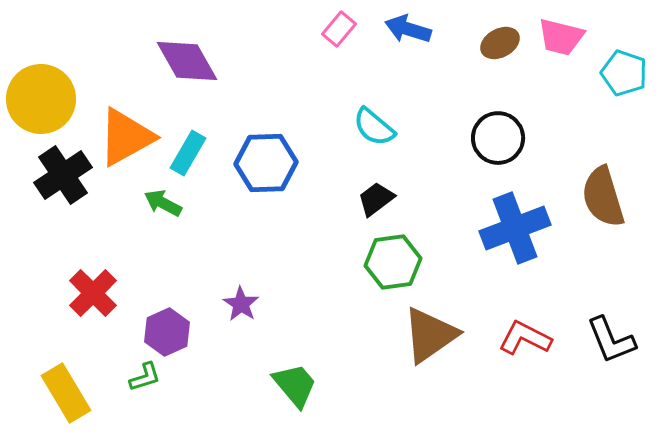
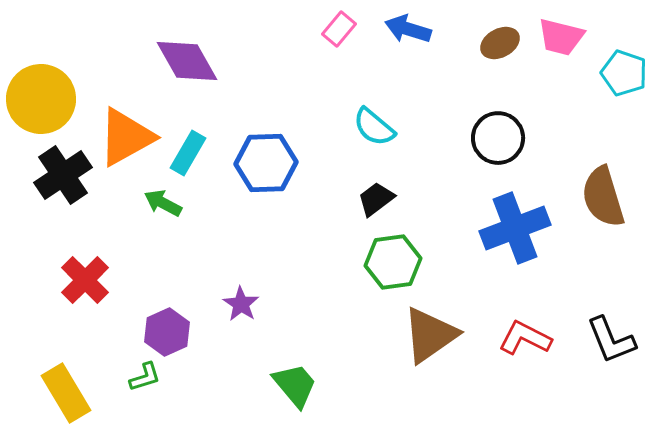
red cross: moved 8 px left, 13 px up
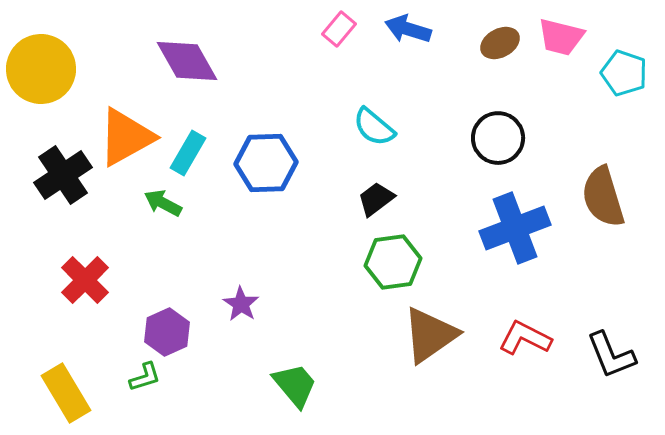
yellow circle: moved 30 px up
black L-shape: moved 15 px down
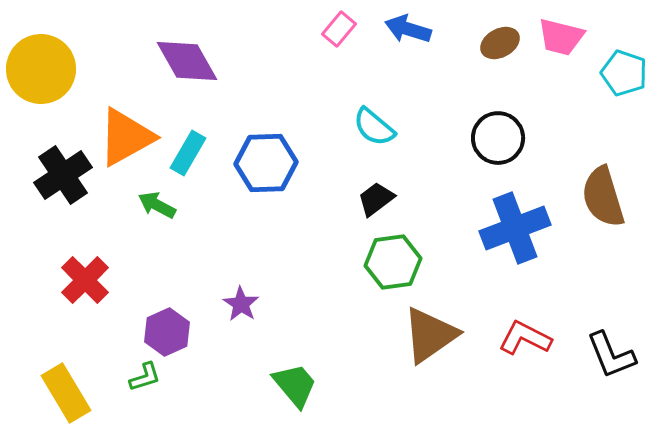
green arrow: moved 6 px left, 2 px down
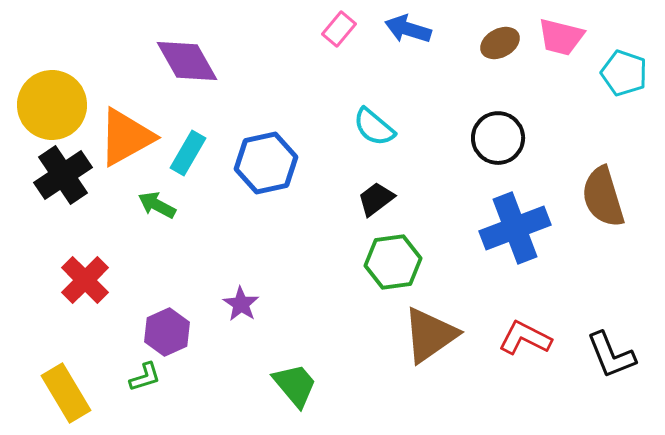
yellow circle: moved 11 px right, 36 px down
blue hexagon: rotated 10 degrees counterclockwise
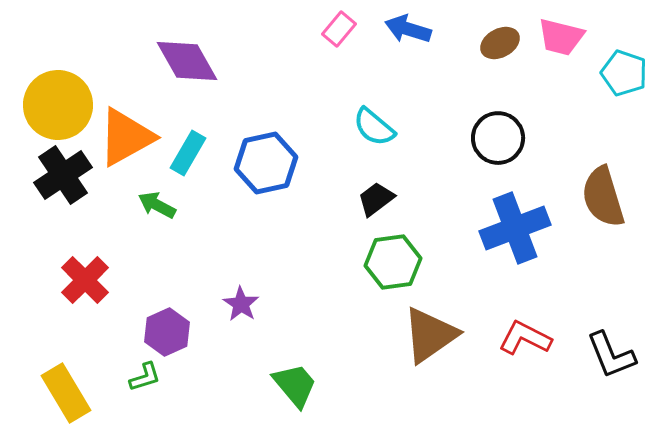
yellow circle: moved 6 px right
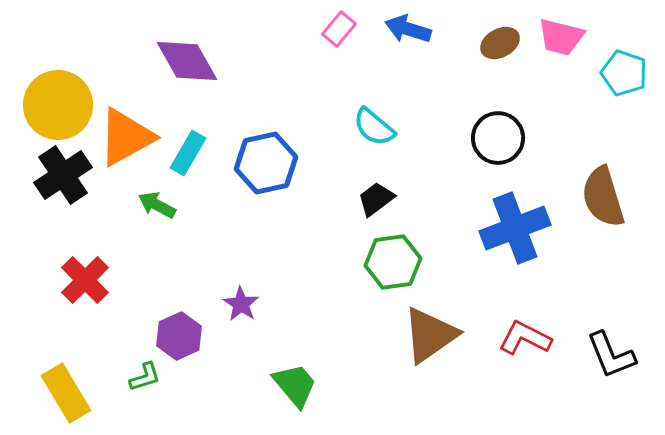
purple hexagon: moved 12 px right, 4 px down
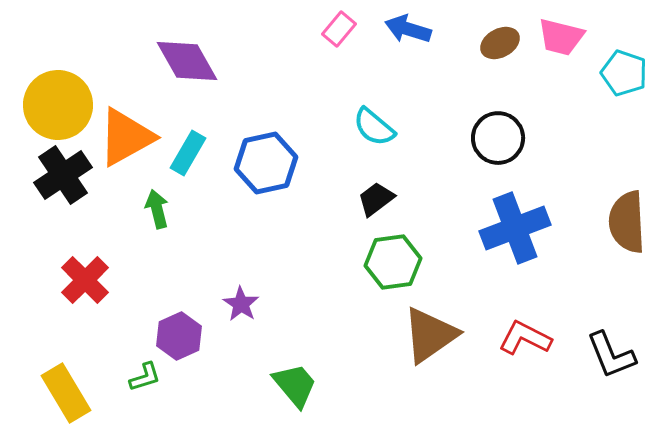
brown semicircle: moved 24 px right, 25 px down; rotated 14 degrees clockwise
green arrow: moved 4 px down; rotated 48 degrees clockwise
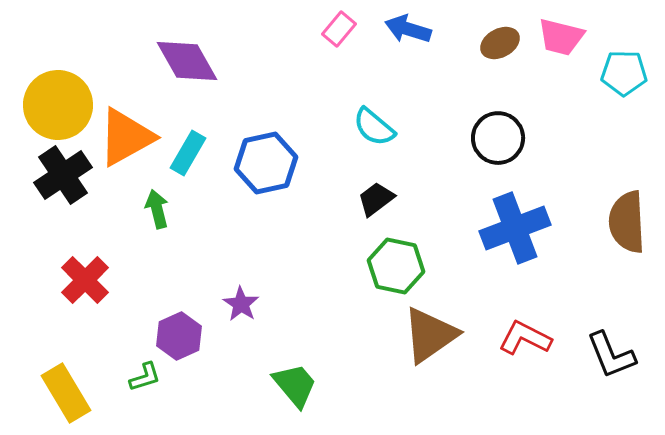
cyan pentagon: rotated 18 degrees counterclockwise
green hexagon: moved 3 px right, 4 px down; rotated 20 degrees clockwise
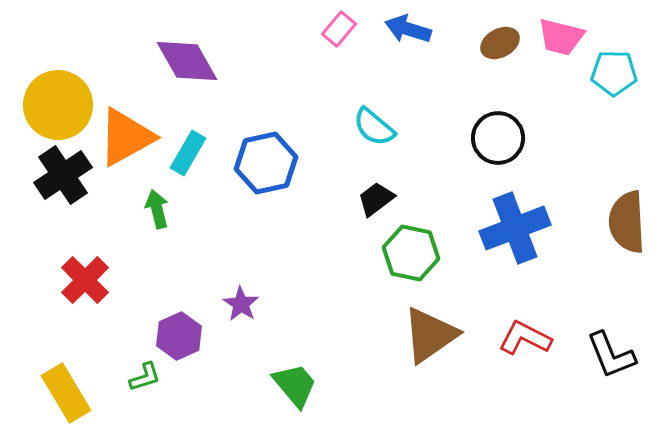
cyan pentagon: moved 10 px left
green hexagon: moved 15 px right, 13 px up
